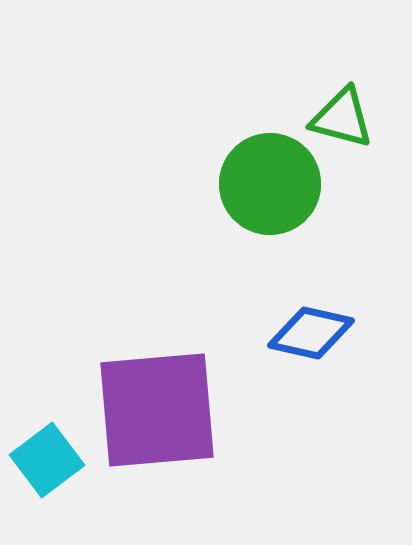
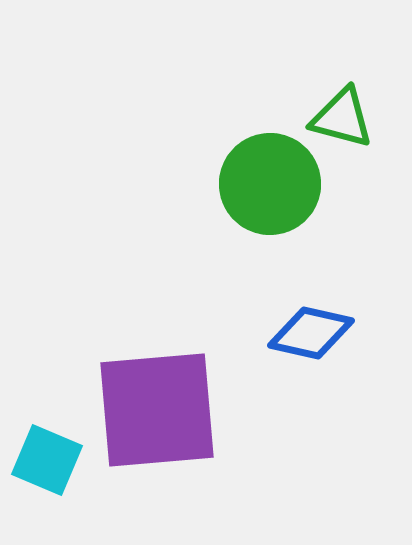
cyan square: rotated 30 degrees counterclockwise
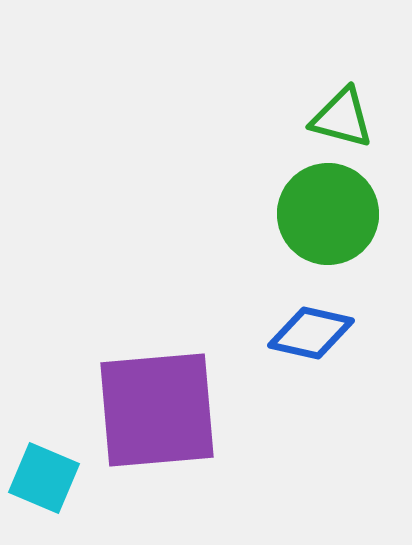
green circle: moved 58 px right, 30 px down
cyan square: moved 3 px left, 18 px down
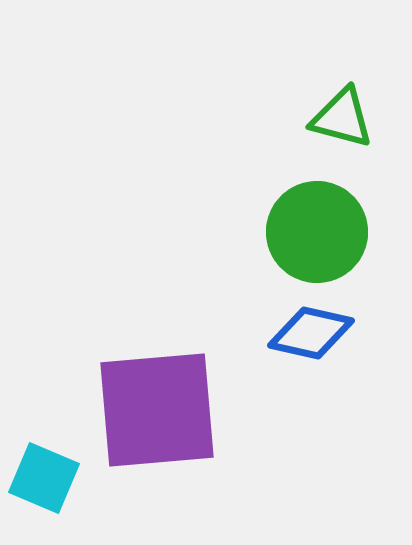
green circle: moved 11 px left, 18 px down
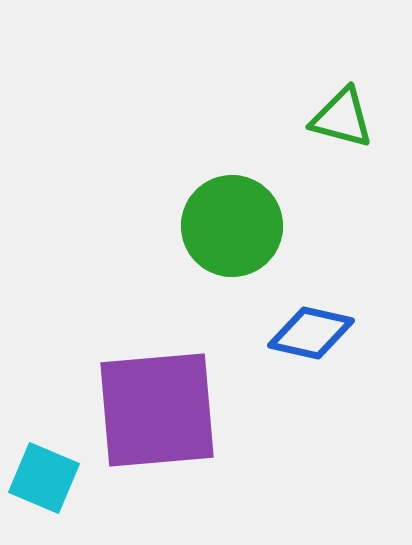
green circle: moved 85 px left, 6 px up
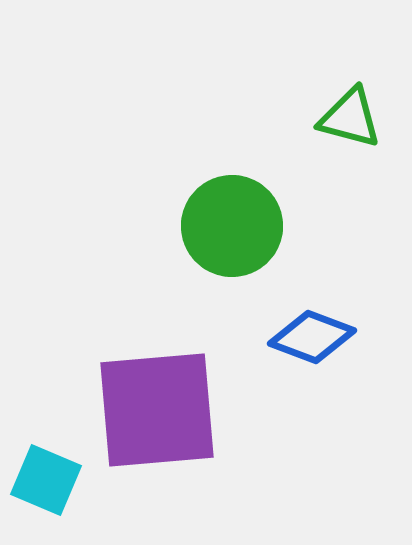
green triangle: moved 8 px right
blue diamond: moved 1 px right, 4 px down; rotated 8 degrees clockwise
cyan square: moved 2 px right, 2 px down
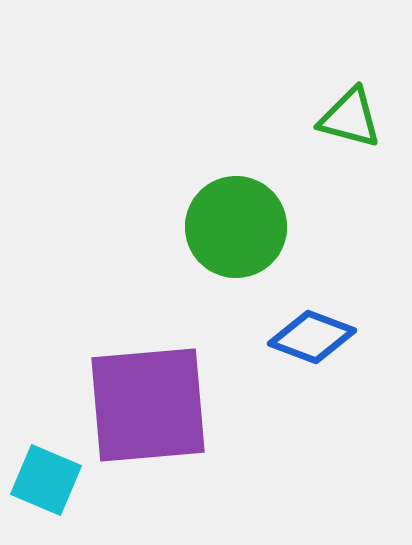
green circle: moved 4 px right, 1 px down
purple square: moved 9 px left, 5 px up
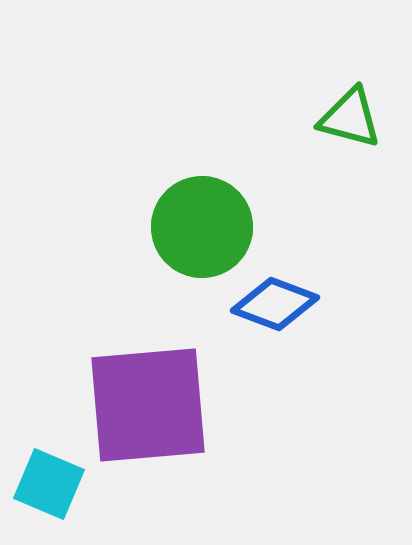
green circle: moved 34 px left
blue diamond: moved 37 px left, 33 px up
cyan square: moved 3 px right, 4 px down
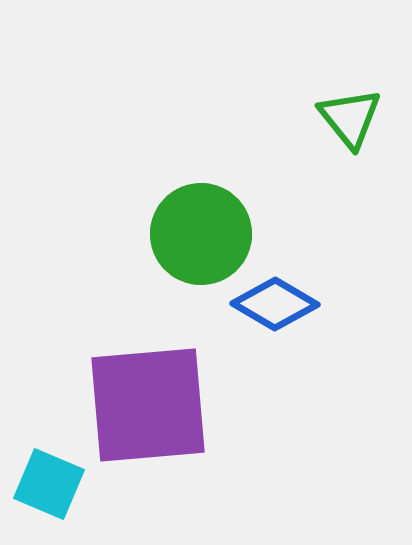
green triangle: rotated 36 degrees clockwise
green circle: moved 1 px left, 7 px down
blue diamond: rotated 10 degrees clockwise
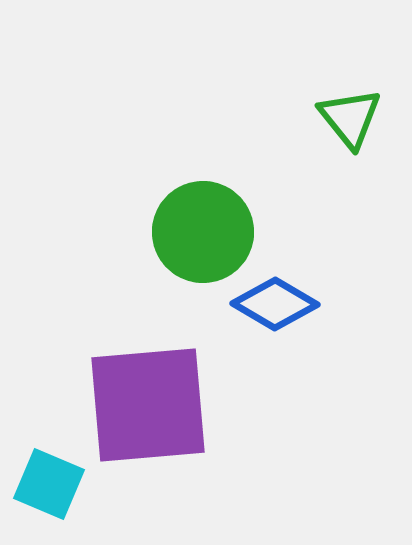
green circle: moved 2 px right, 2 px up
